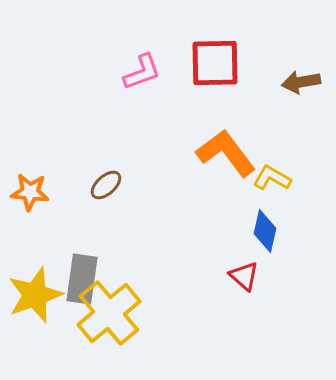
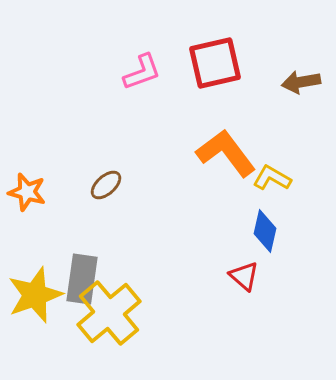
red square: rotated 12 degrees counterclockwise
orange star: moved 3 px left; rotated 9 degrees clockwise
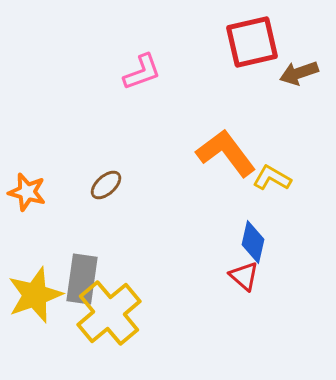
red square: moved 37 px right, 21 px up
brown arrow: moved 2 px left, 9 px up; rotated 9 degrees counterclockwise
blue diamond: moved 12 px left, 11 px down
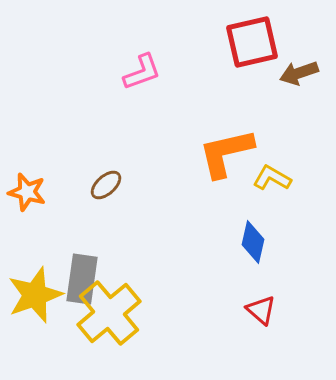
orange L-shape: rotated 66 degrees counterclockwise
red triangle: moved 17 px right, 34 px down
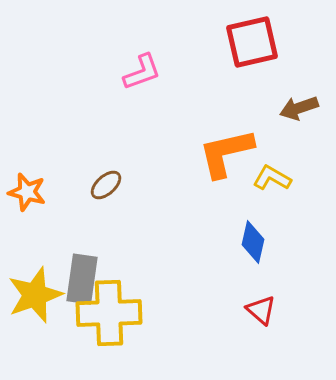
brown arrow: moved 35 px down
yellow cross: rotated 38 degrees clockwise
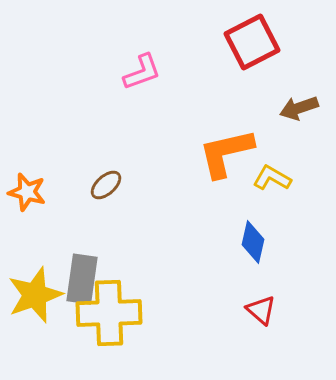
red square: rotated 14 degrees counterclockwise
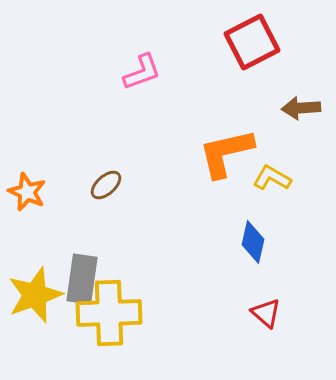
brown arrow: moved 2 px right; rotated 15 degrees clockwise
orange star: rotated 9 degrees clockwise
red triangle: moved 5 px right, 3 px down
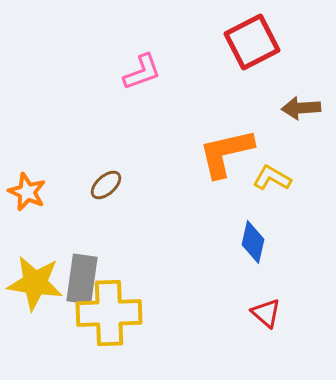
yellow star: moved 12 px up; rotated 28 degrees clockwise
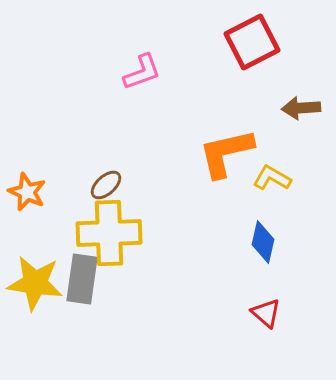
blue diamond: moved 10 px right
yellow cross: moved 80 px up
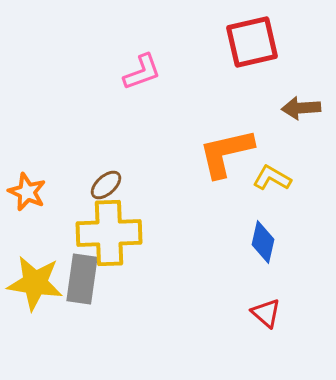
red square: rotated 14 degrees clockwise
